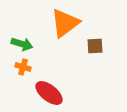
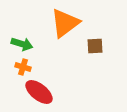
red ellipse: moved 10 px left, 1 px up
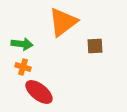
orange triangle: moved 2 px left, 1 px up
green arrow: rotated 10 degrees counterclockwise
